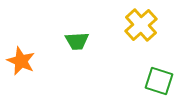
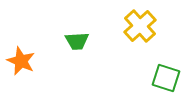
yellow cross: moved 1 px left, 1 px down
green square: moved 7 px right, 3 px up
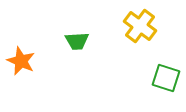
yellow cross: rotated 12 degrees counterclockwise
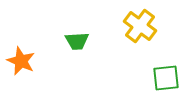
green square: rotated 24 degrees counterclockwise
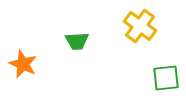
orange star: moved 2 px right, 3 px down
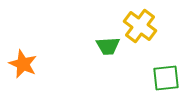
green trapezoid: moved 31 px right, 5 px down
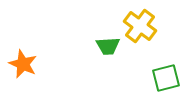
green square: rotated 8 degrees counterclockwise
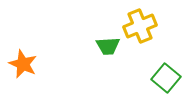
yellow cross: rotated 32 degrees clockwise
green square: rotated 36 degrees counterclockwise
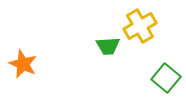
yellow cross: rotated 8 degrees counterclockwise
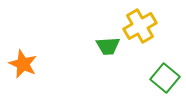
green square: moved 1 px left
